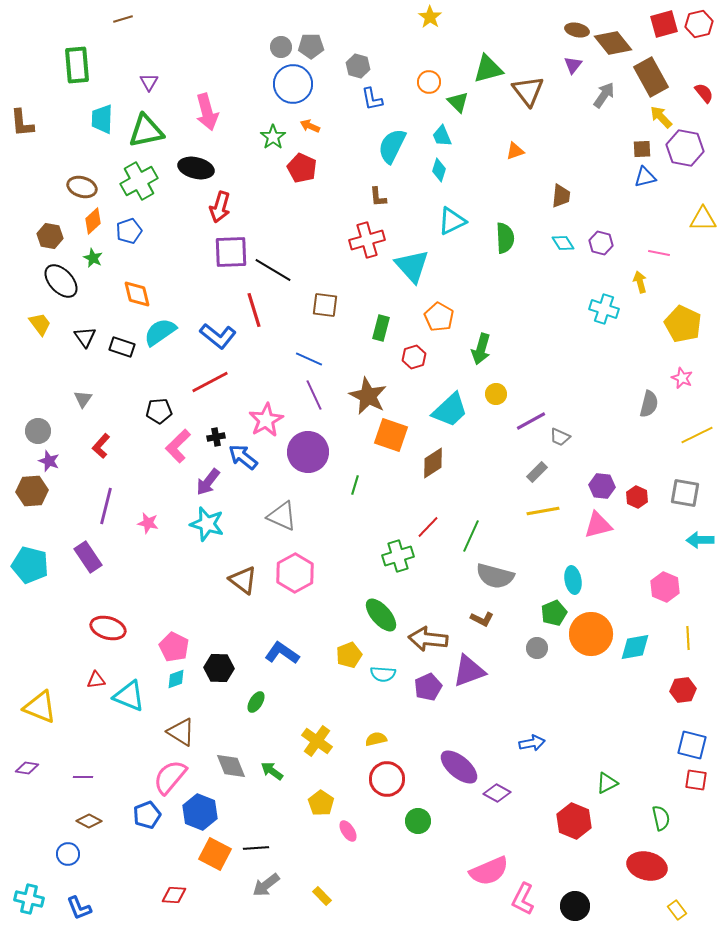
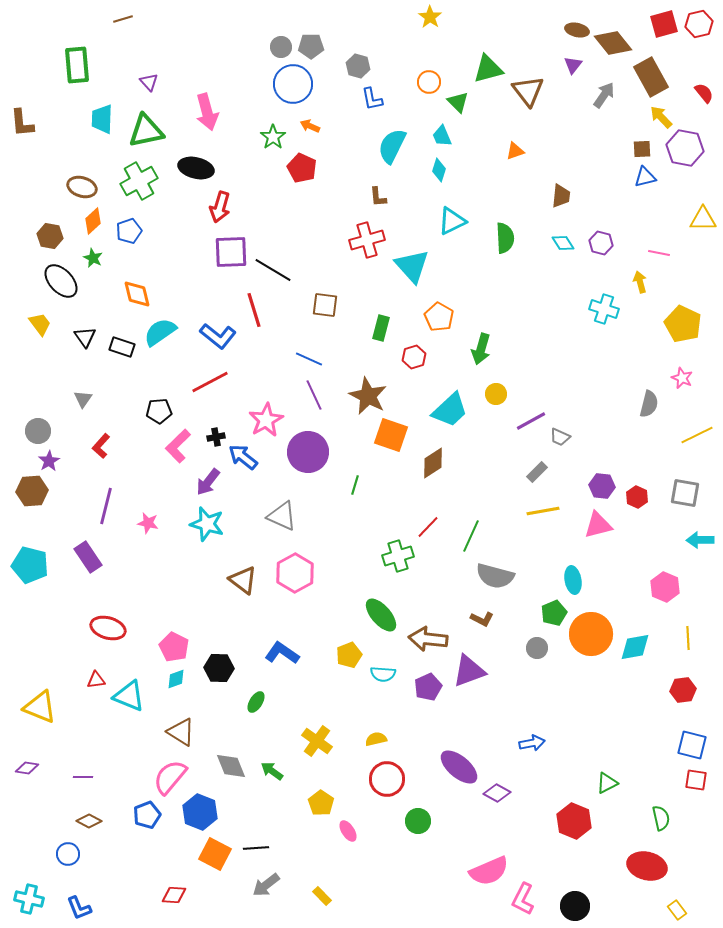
purple triangle at (149, 82): rotated 12 degrees counterclockwise
purple star at (49, 461): rotated 20 degrees clockwise
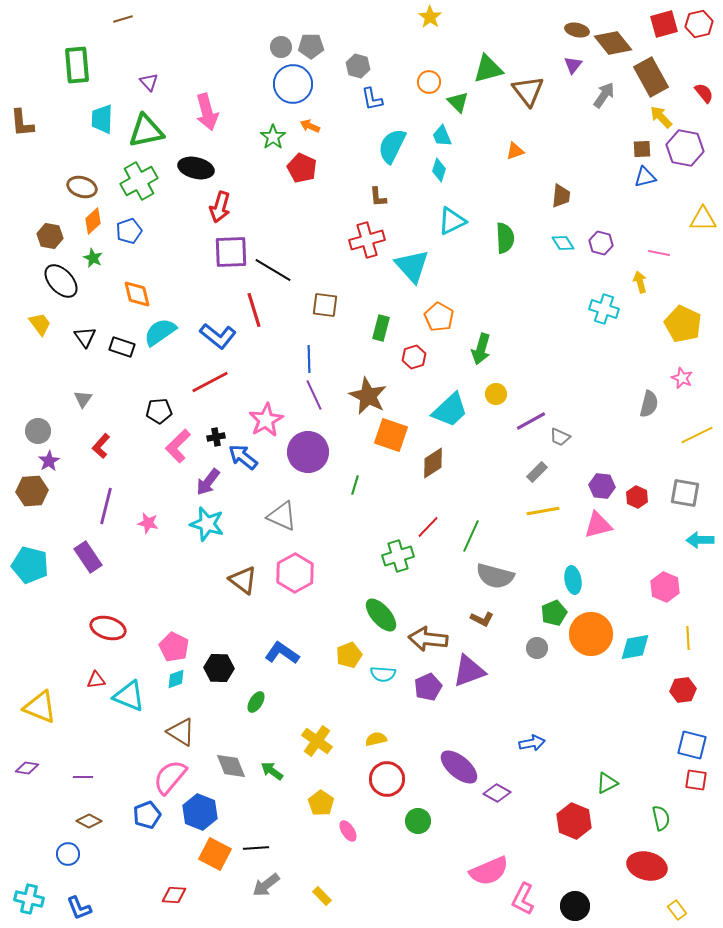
blue line at (309, 359): rotated 64 degrees clockwise
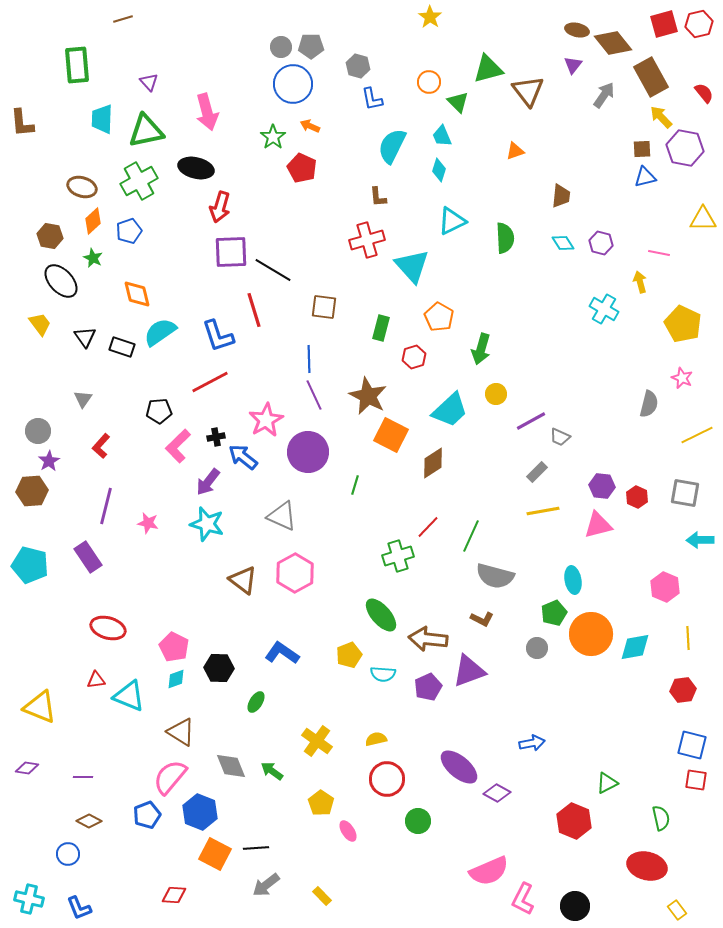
brown square at (325, 305): moved 1 px left, 2 px down
cyan cross at (604, 309): rotated 12 degrees clockwise
blue L-shape at (218, 336): rotated 33 degrees clockwise
orange square at (391, 435): rotated 8 degrees clockwise
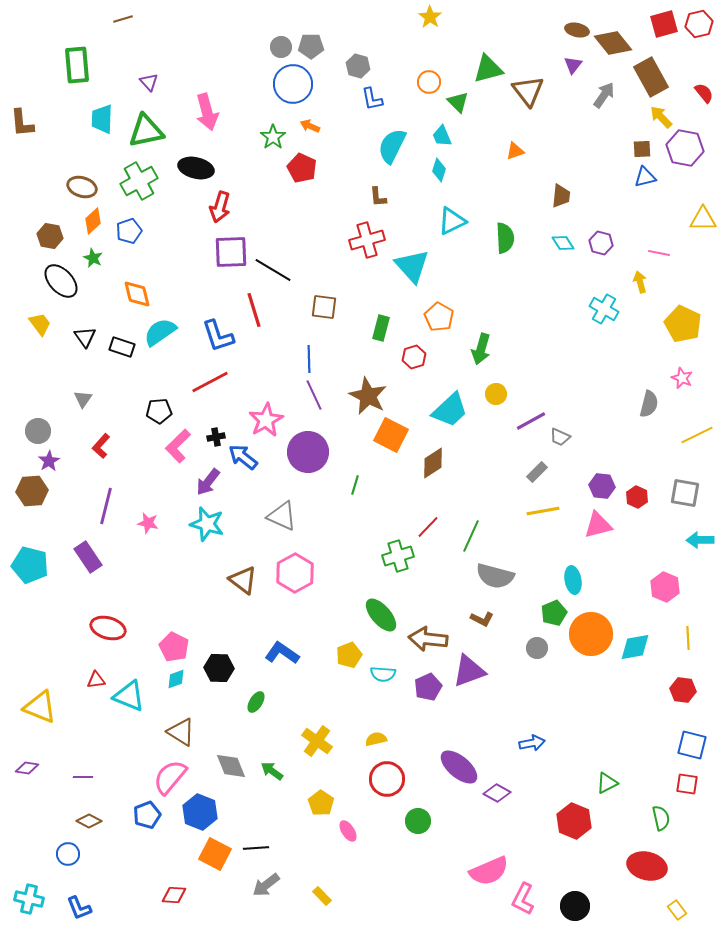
red hexagon at (683, 690): rotated 15 degrees clockwise
red square at (696, 780): moved 9 px left, 4 px down
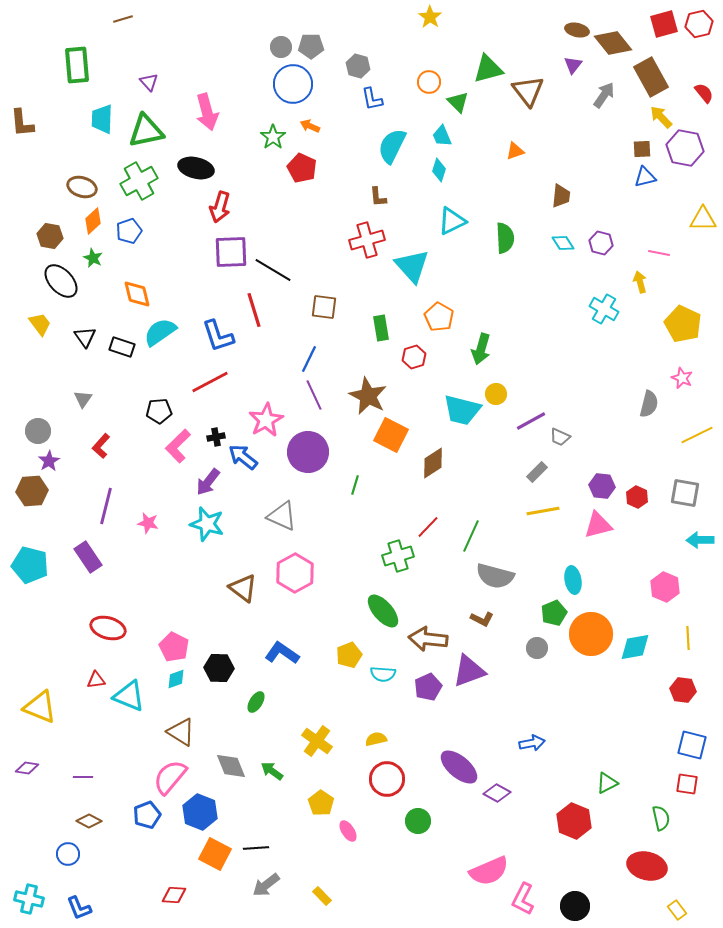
green rectangle at (381, 328): rotated 25 degrees counterclockwise
blue line at (309, 359): rotated 28 degrees clockwise
cyan trapezoid at (450, 410): moved 12 px right; rotated 57 degrees clockwise
brown triangle at (243, 580): moved 8 px down
green ellipse at (381, 615): moved 2 px right, 4 px up
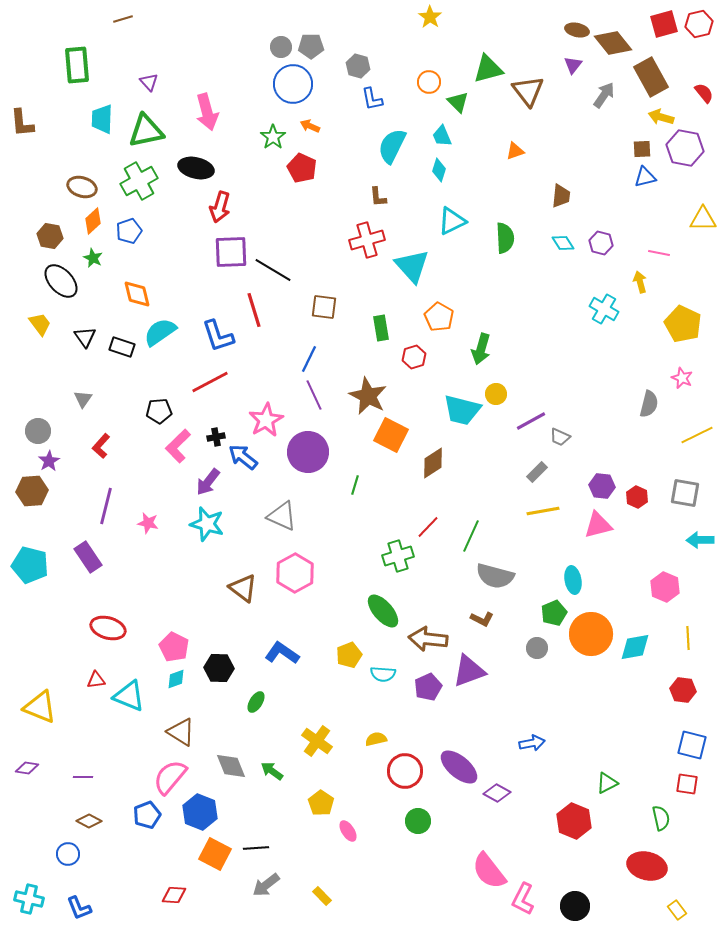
yellow arrow at (661, 117): rotated 30 degrees counterclockwise
red circle at (387, 779): moved 18 px right, 8 px up
pink semicircle at (489, 871): rotated 75 degrees clockwise
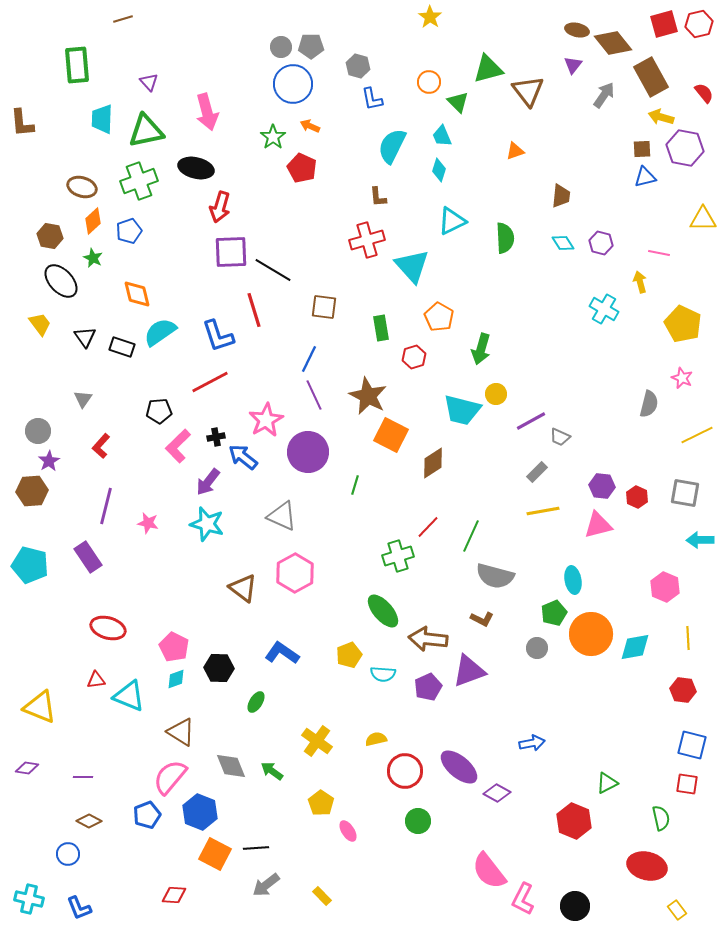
green cross at (139, 181): rotated 9 degrees clockwise
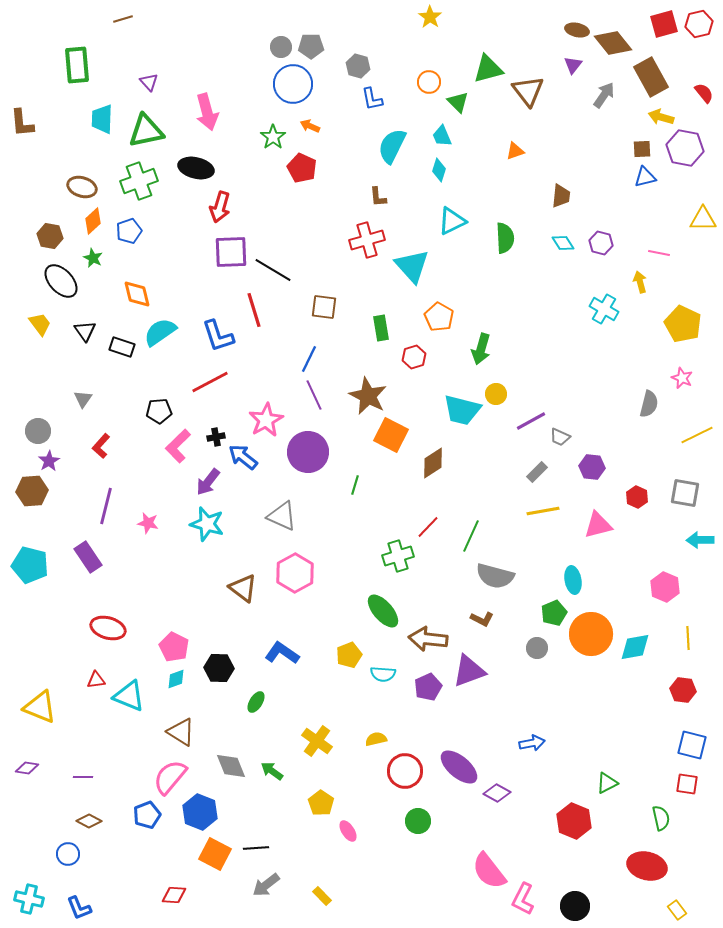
black triangle at (85, 337): moved 6 px up
purple hexagon at (602, 486): moved 10 px left, 19 px up
